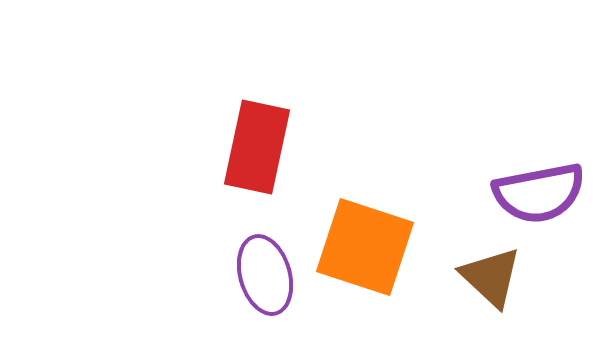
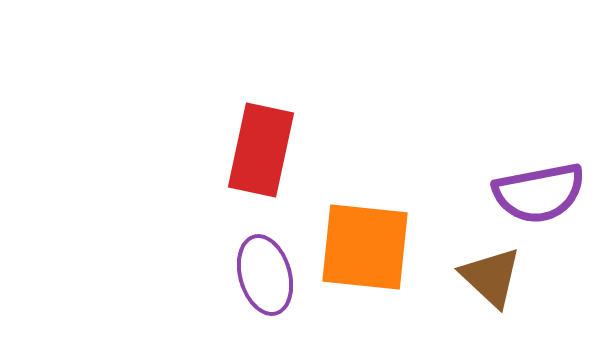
red rectangle: moved 4 px right, 3 px down
orange square: rotated 12 degrees counterclockwise
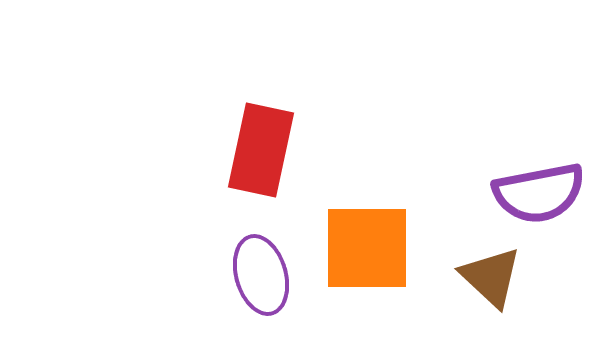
orange square: moved 2 px right, 1 px down; rotated 6 degrees counterclockwise
purple ellipse: moved 4 px left
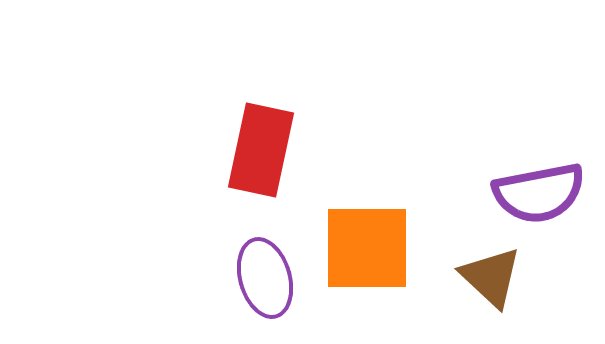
purple ellipse: moved 4 px right, 3 px down
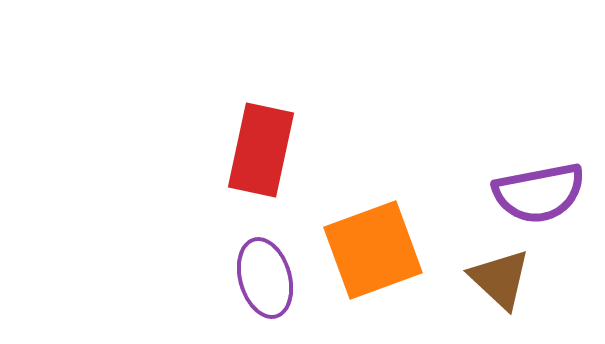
orange square: moved 6 px right, 2 px down; rotated 20 degrees counterclockwise
brown triangle: moved 9 px right, 2 px down
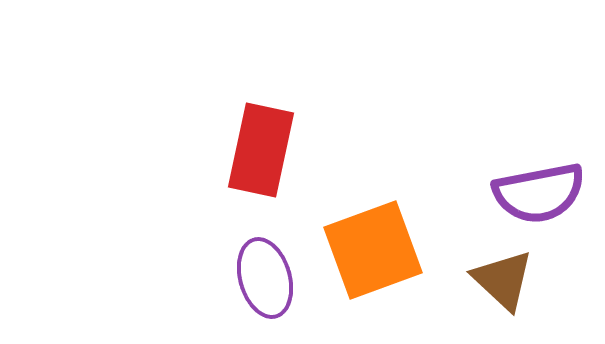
brown triangle: moved 3 px right, 1 px down
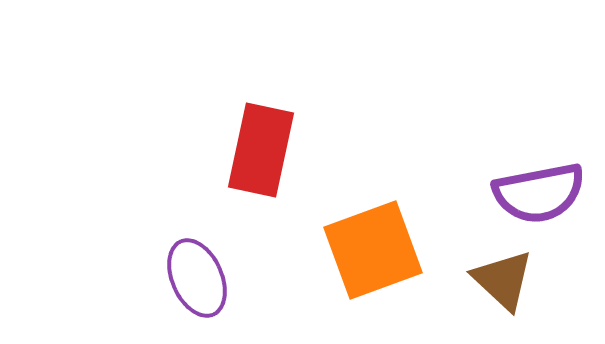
purple ellipse: moved 68 px left; rotated 8 degrees counterclockwise
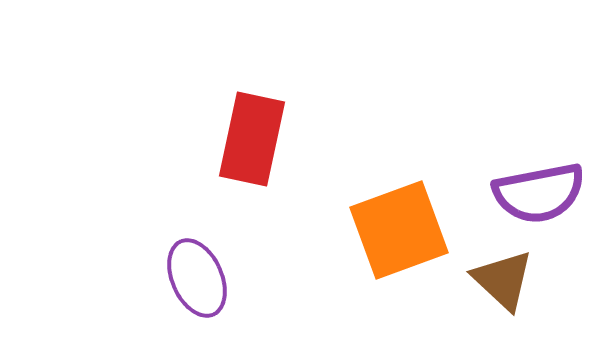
red rectangle: moved 9 px left, 11 px up
orange square: moved 26 px right, 20 px up
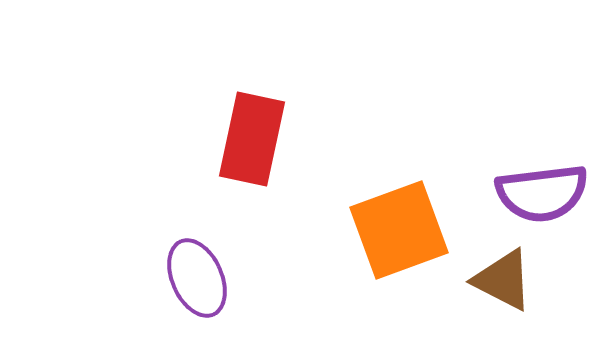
purple semicircle: moved 3 px right; rotated 4 degrees clockwise
brown triangle: rotated 16 degrees counterclockwise
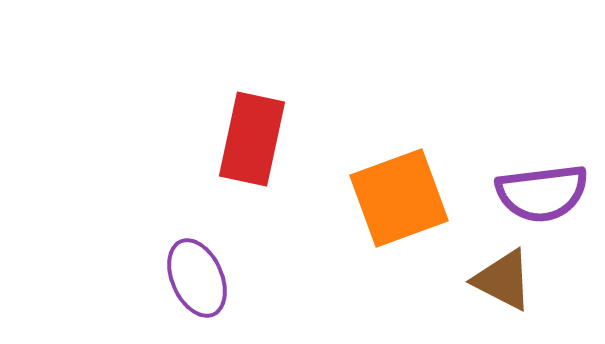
orange square: moved 32 px up
